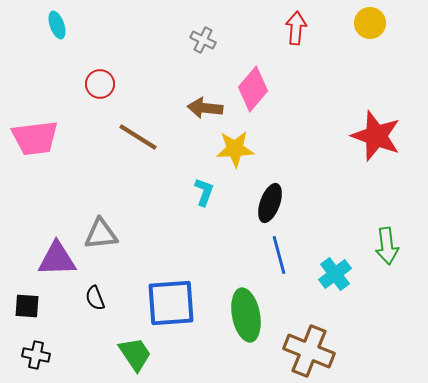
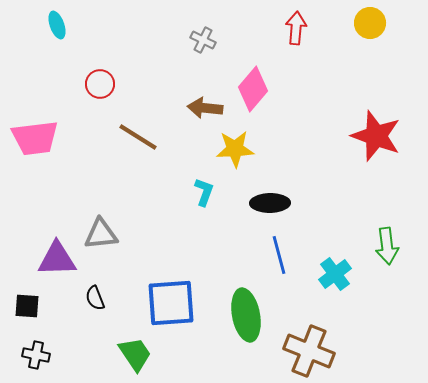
black ellipse: rotated 69 degrees clockwise
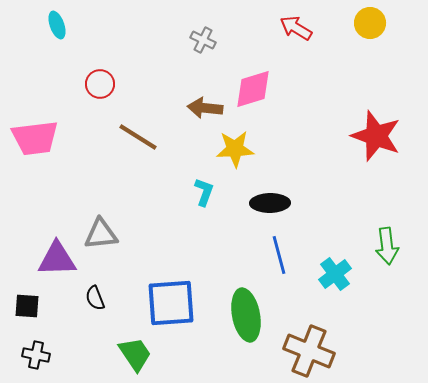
red arrow: rotated 64 degrees counterclockwise
pink diamond: rotated 33 degrees clockwise
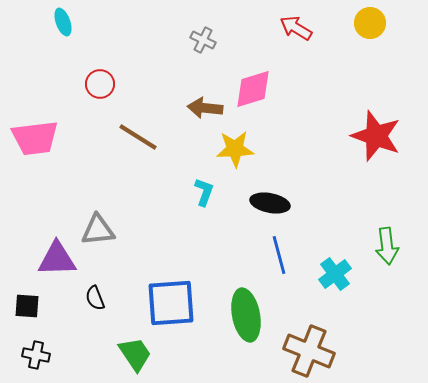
cyan ellipse: moved 6 px right, 3 px up
black ellipse: rotated 12 degrees clockwise
gray triangle: moved 3 px left, 4 px up
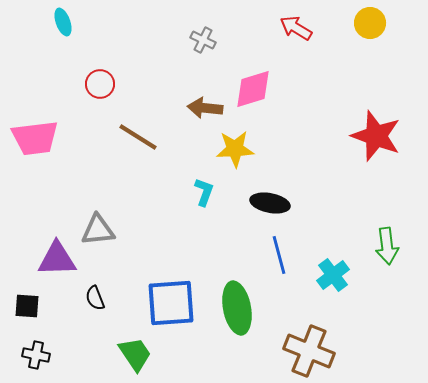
cyan cross: moved 2 px left, 1 px down
green ellipse: moved 9 px left, 7 px up
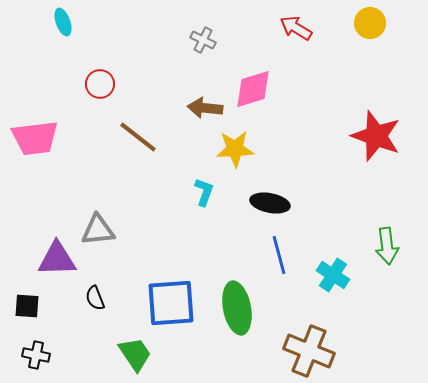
brown line: rotated 6 degrees clockwise
cyan cross: rotated 20 degrees counterclockwise
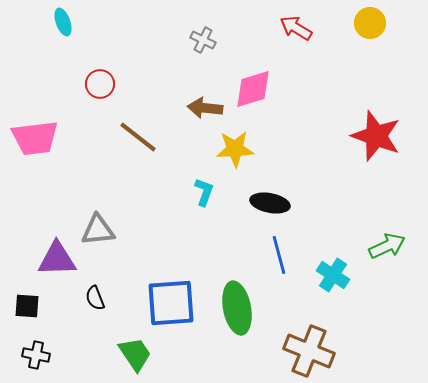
green arrow: rotated 108 degrees counterclockwise
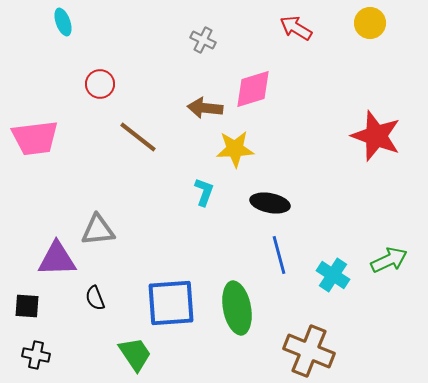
green arrow: moved 2 px right, 14 px down
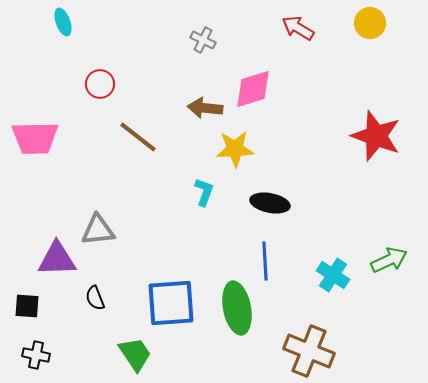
red arrow: moved 2 px right
pink trapezoid: rotated 6 degrees clockwise
blue line: moved 14 px left, 6 px down; rotated 12 degrees clockwise
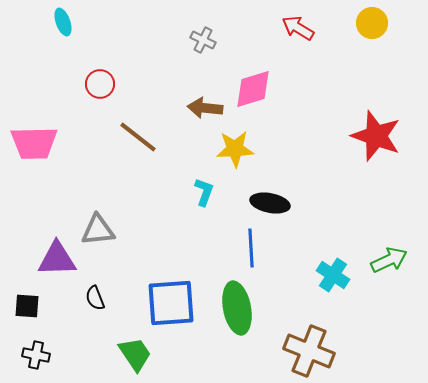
yellow circle: moved 2 px right
pink trapezoid: moved 1 px left, 5 px down
blue line: moved 14 px left, 13 px up
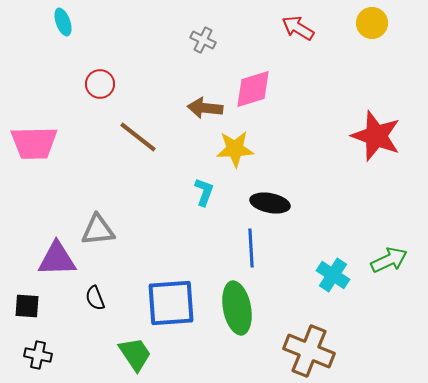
black cross: moved 2 px right
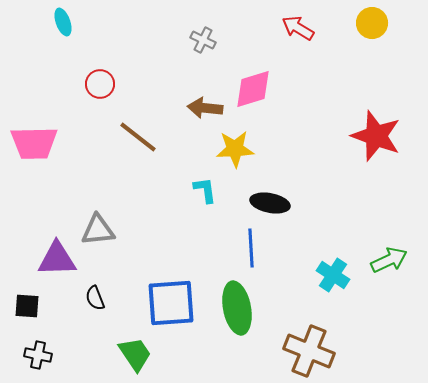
cyan L-shape: moved 1 px right, 2 px up; rotated 28 degrees counterclockwise
